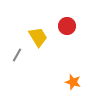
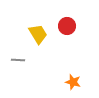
yellow trapezoid: moved 3 px up
gray line: moved 1 px right, 5 px down; rotated 64 degrees clockwise
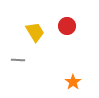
yellow trapezoid: moved 3 px left, 2 px up
orange star: rotated 21 degrees clockwise
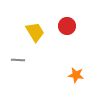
orange star: moved 3 px right, 7 px up; rotated 28 degrees counterclockwise
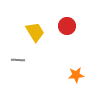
orange star: rotated 14 degrees counterclockwise
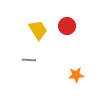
yellow trapezoid: moved 3 px right, 2 px up
gray line: moved 11 px right
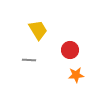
red circle: moved 3 px right, 24 px down
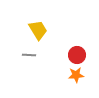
red circle: moved 7 px right, 5 px down
gray line: moved 5 px up
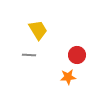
orange star: moved 8 px left, 2 px down
